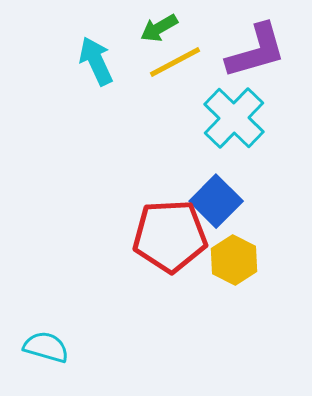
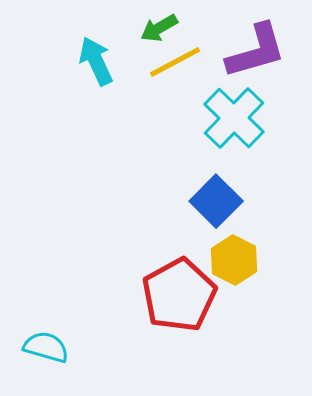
red pentagon: moved 9 px right, 59 px down; rotated 26 degrees counterclockwise
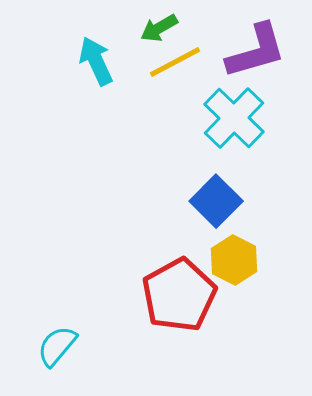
cyan semicircle: moved 11 px right, 1 px up; rotated 66 degrees counterclockwise
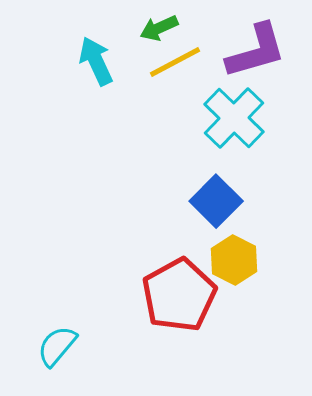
green arrow: rotated 6 degrees clockwise
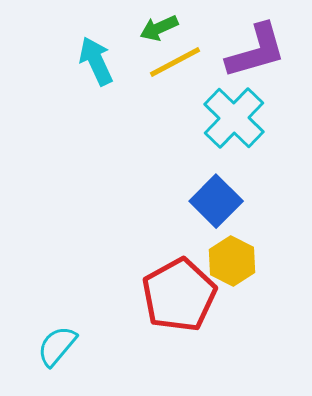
yellow hexagon: moved 2 px left, 1 px down
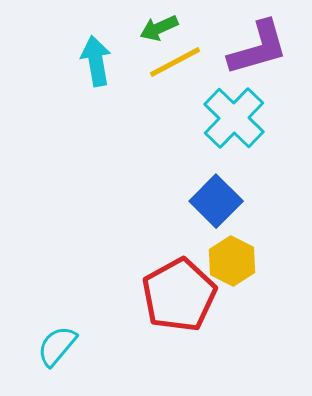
purple L-shape: moved 2 px right, 3 px up
cyan arrow: rotated 15 degrees clockwise
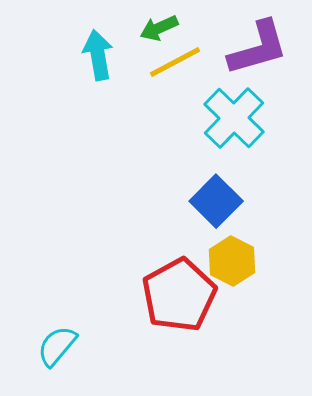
cyan arrow: moved 2 px right, 6 px up
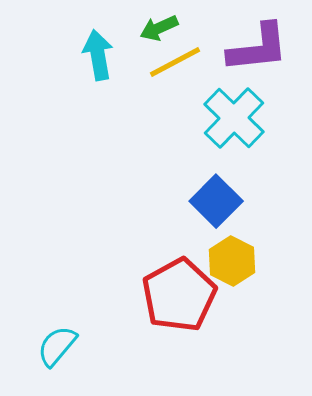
purple L-shape: rotated 10 degrees clockwise
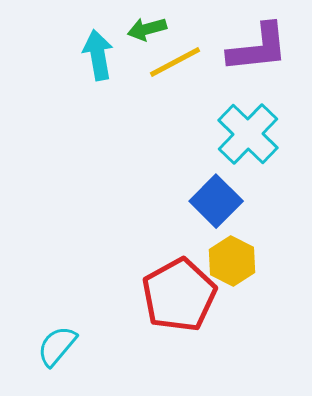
green arrow: moved 12 px left, 1 px down; rotated 9 degrees clockwise
cyan cross: moved 14 px right, 16 px down
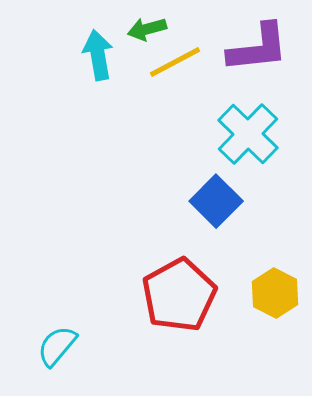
yellow hexagon: moved 43 px right, 32 px down
